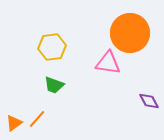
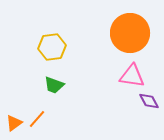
pink triangle: moved 24 px right, 13 px down
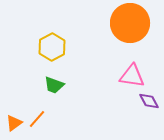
orange circle: moved 10 px up
yellow hexagon: rotated 20 degrees counterclockwise
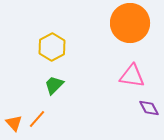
green trapezoid: rotated 115 degrees clockwise
purple diamond: moved 7 px down
orange triangle: rotated 36 degrees counterclockwise
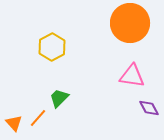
green trapezoid: moved 5 px right, 13 px down
orange line: moved 1 px right, 1 px up
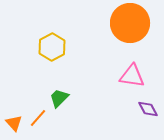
purple diamond: moved 1 px left, 1 px down
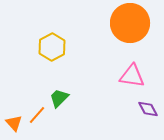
orange line: moved 1 px left, 3 px up
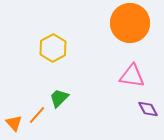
yellow hexagon: moved 1 px right, 1 px down
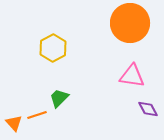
orange line: rotated 30 degrees clockwise
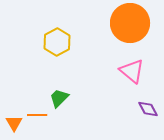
yellow hexagon: moved 4 px right, 6 px up
pink triangle: moved 5 px up; rotated 32 degrees clockwise
orange line: rotated 18 degrees clockwise
orange triangle: rotated 12 degrees clockwise
